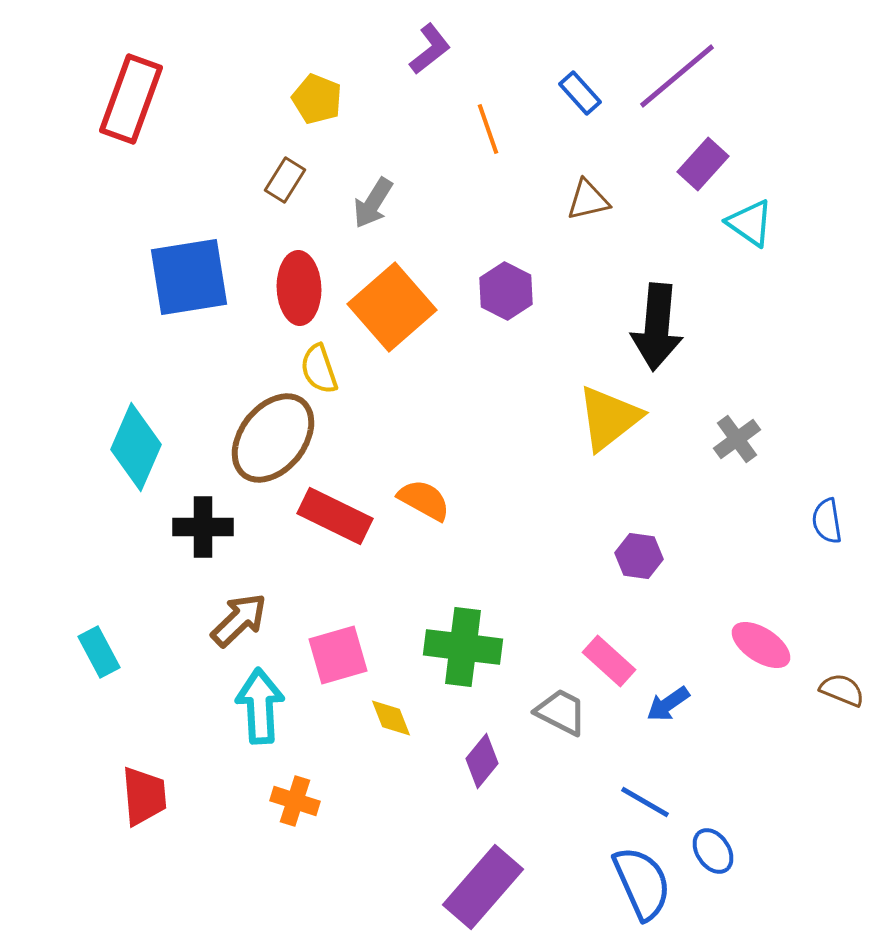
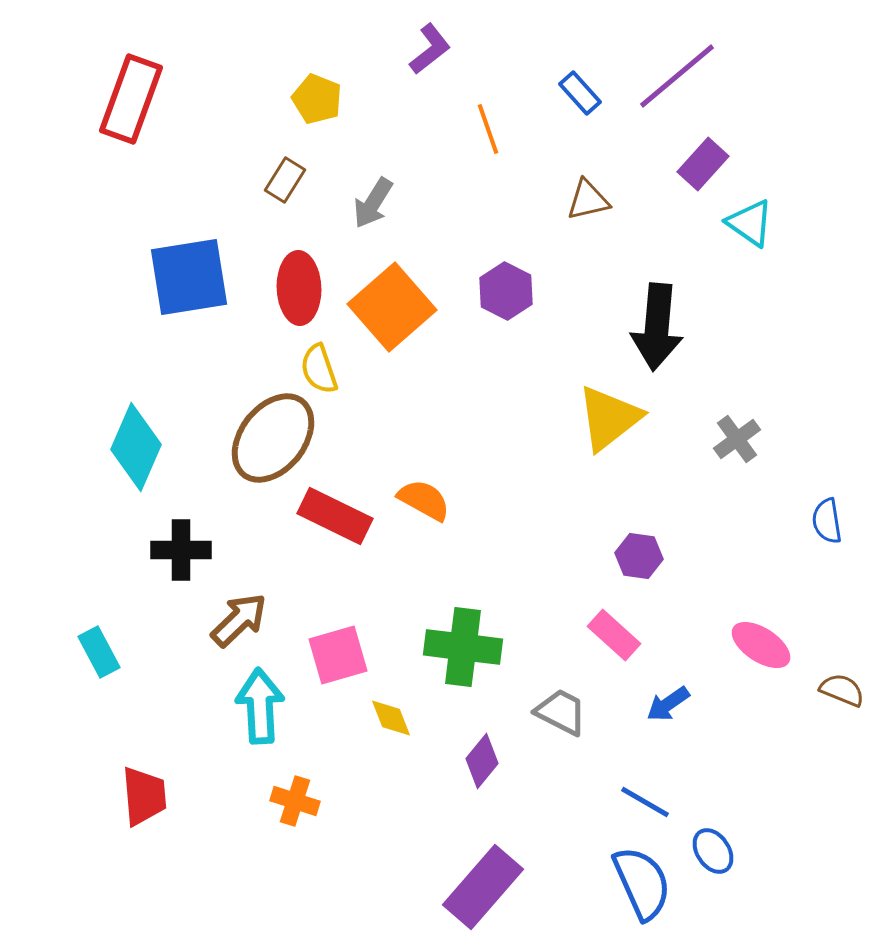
black cross at (203, 527): moved 22 px left, 23 px down
pink rectangle at (609, 661): moved 5 px right, 26 px up
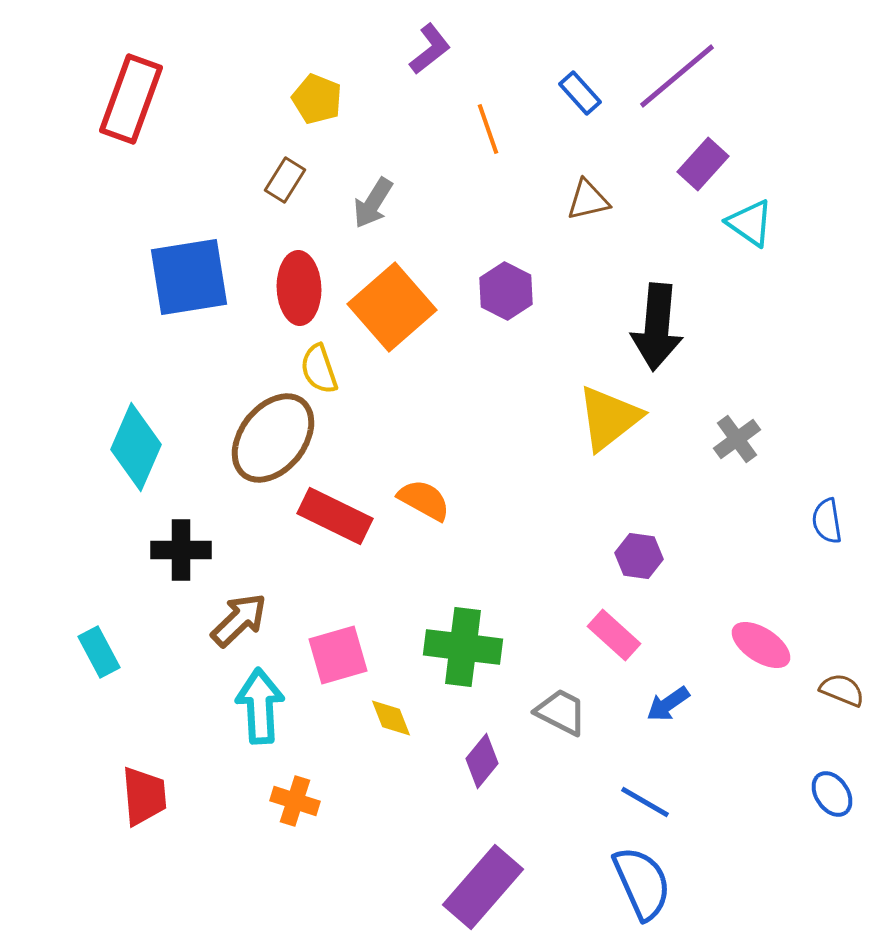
blue ellipse at (713, 851): moved 119 px right, 57 px up
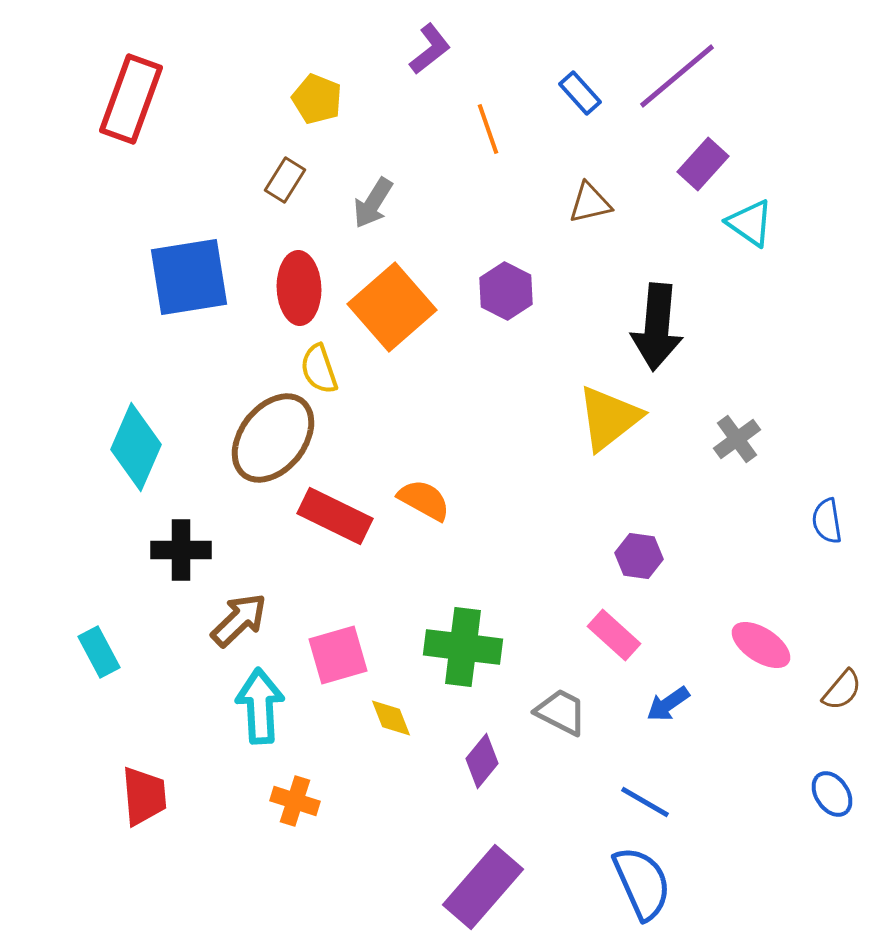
brown triangle at (588, 200): moved 2 px right, 3 px down
brown semicircle at (842, 690): rotated 108 degrees clockwise
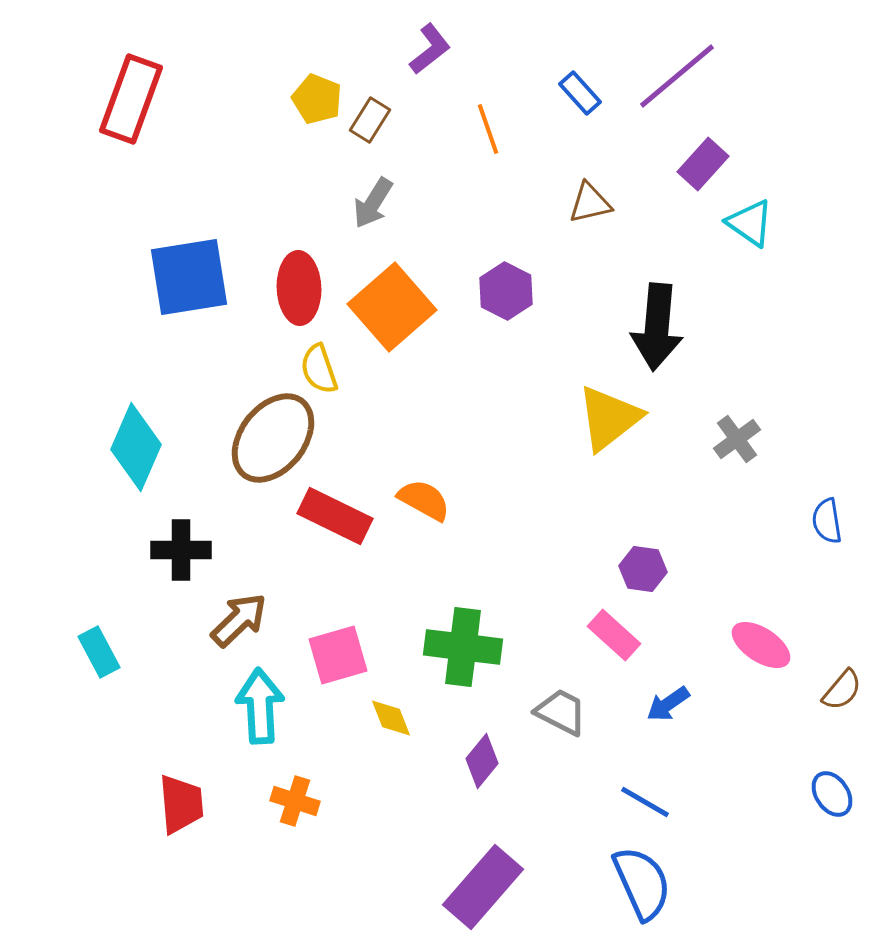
brown rectangle at (285, 180): moved 85 px right, 60 px up
purple hexagon at (639, 556): moved 4 px right, 13 px down
red trapezoid at (144, 796): moved 37 px right, 8 px down
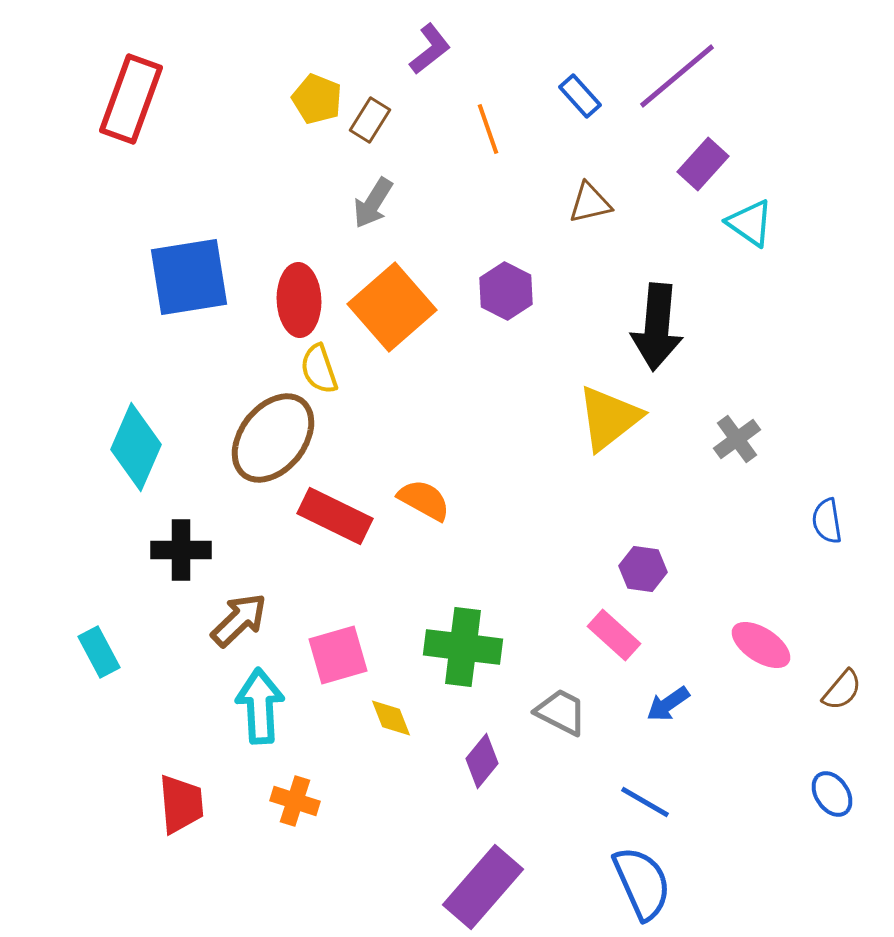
blue rectangle at (580, 93): moved 3 px down
red ellipse at (299, 288): moved 12 px down
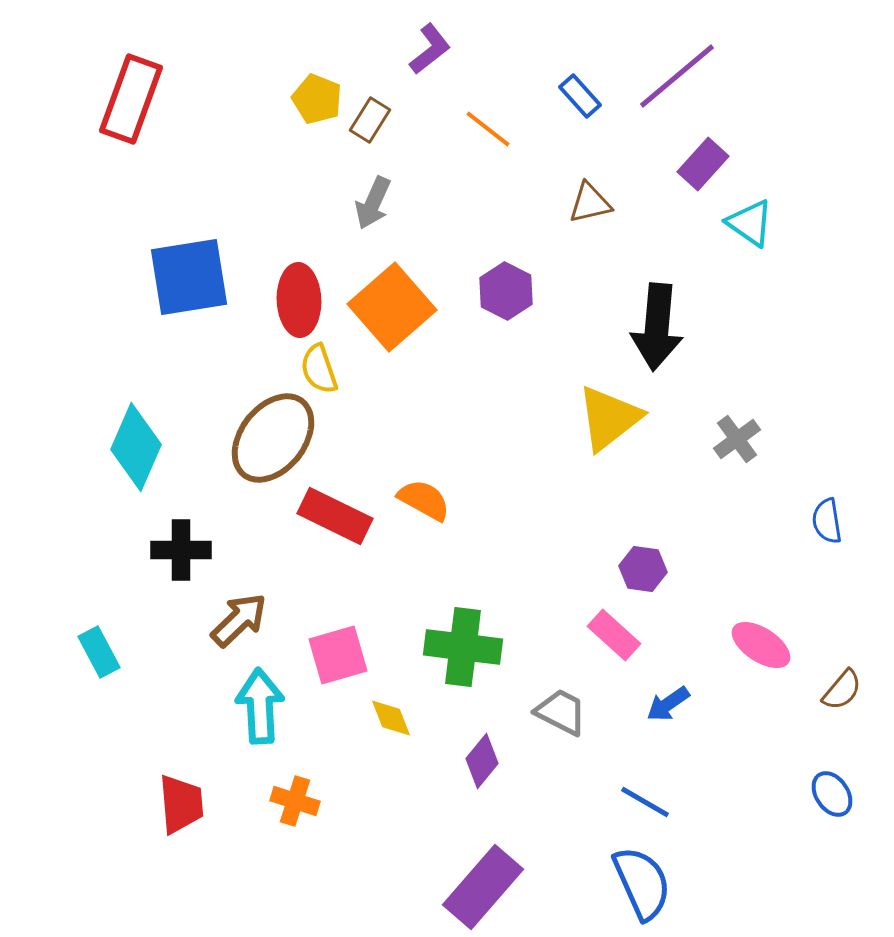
orange line at (488, 129): rotated 33 degrees counterclockwise
gray arrow at (373, 203): rotated 8 degrees counterclockwise
